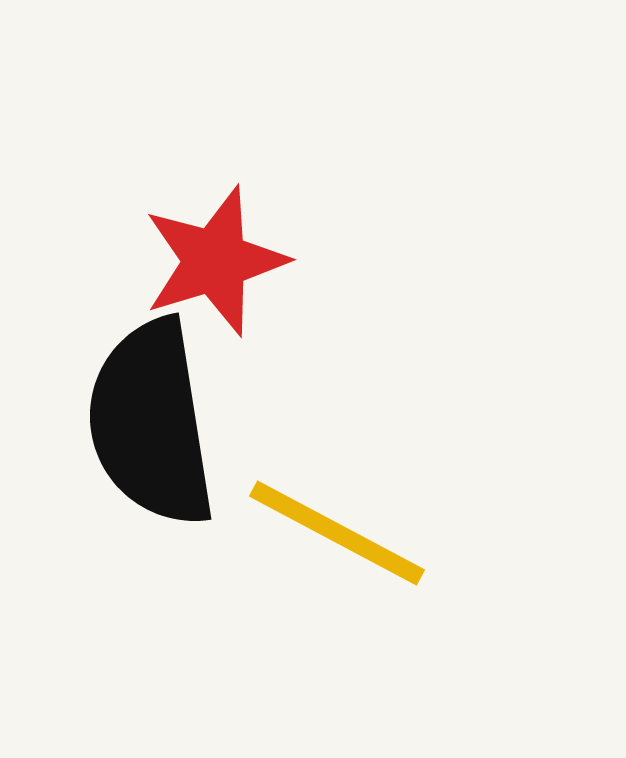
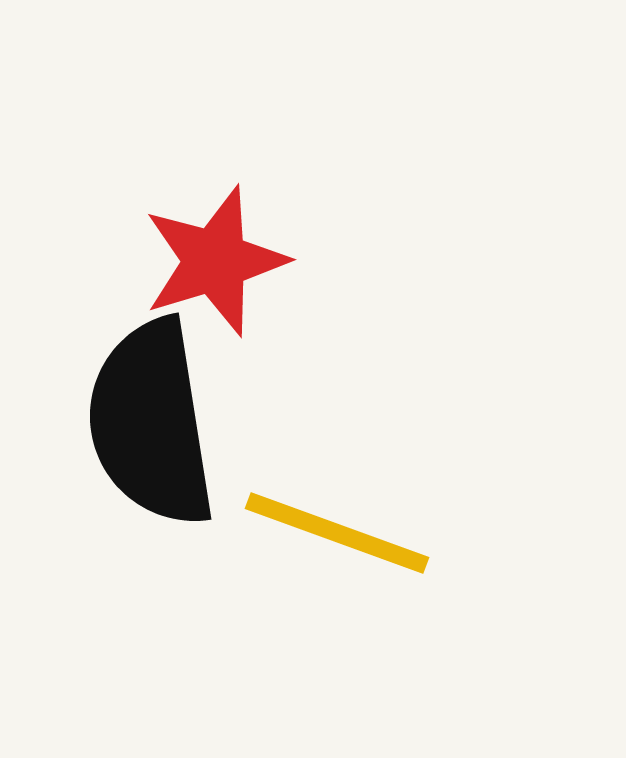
yellow line: rotated 8 degrees counterclockwise
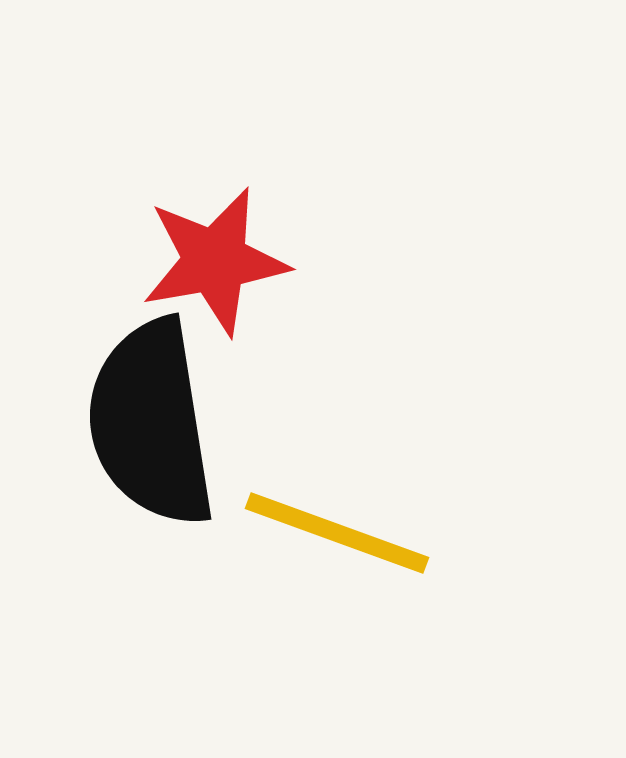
red star: rotated 7 degrees clockwise
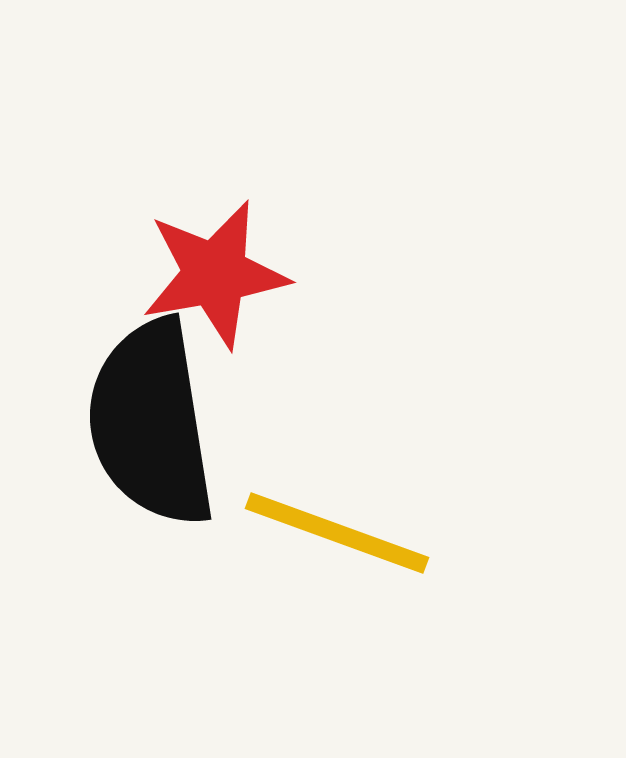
red star: moved 13 px down
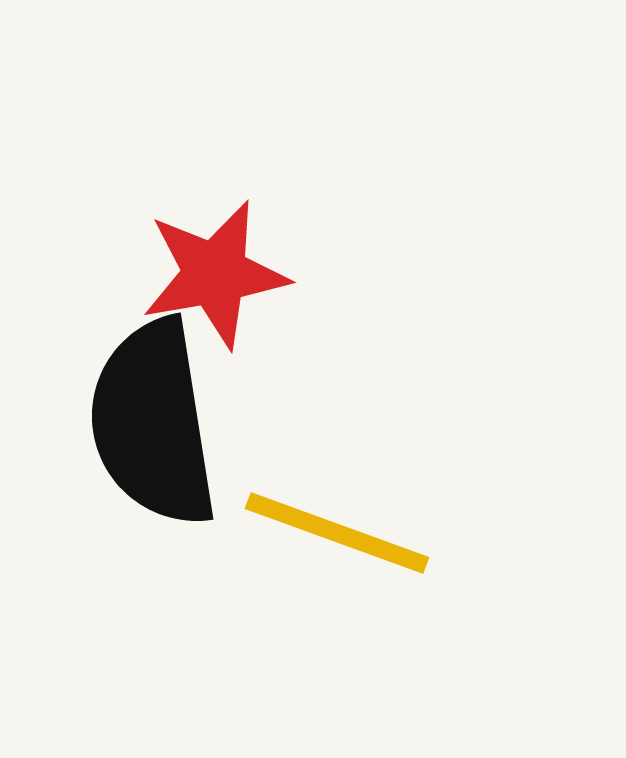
black semicircle: moved 2 px right
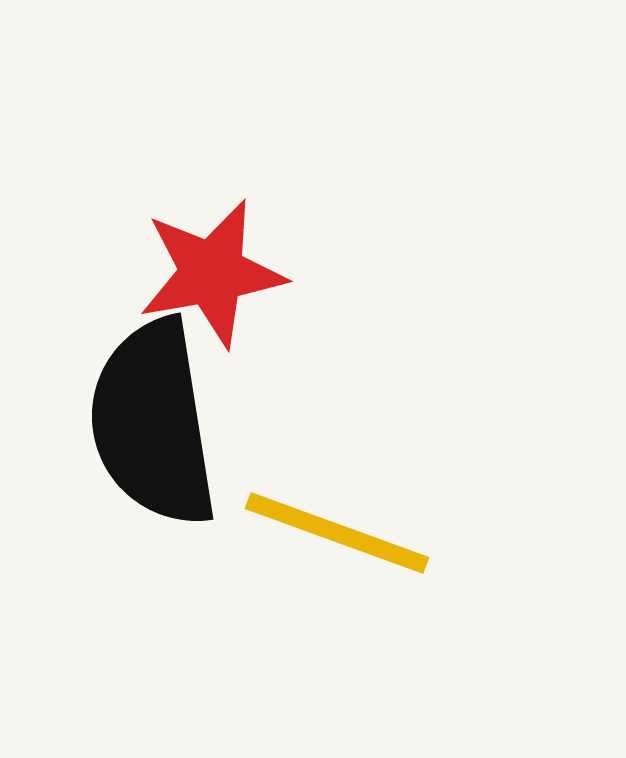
red star: moved 3 px left, 1 px up
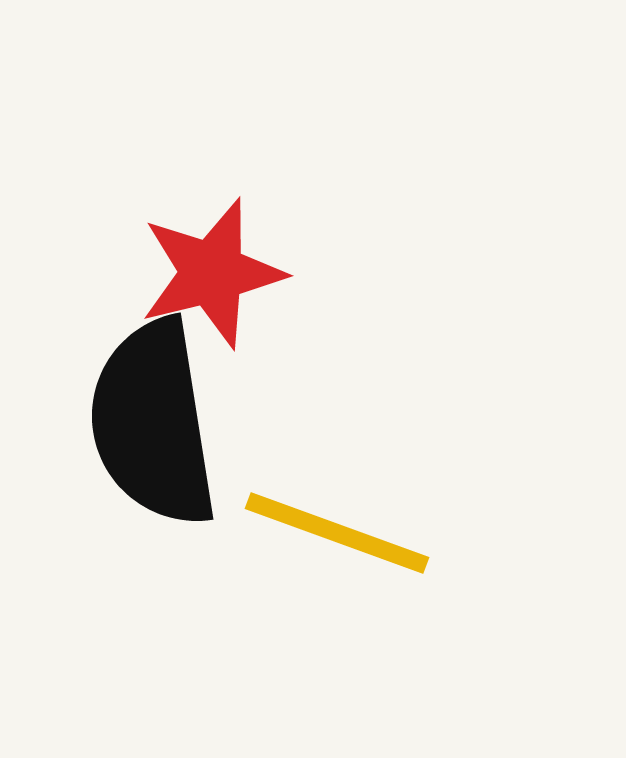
red star: rotated 4 degrees counterclockwise
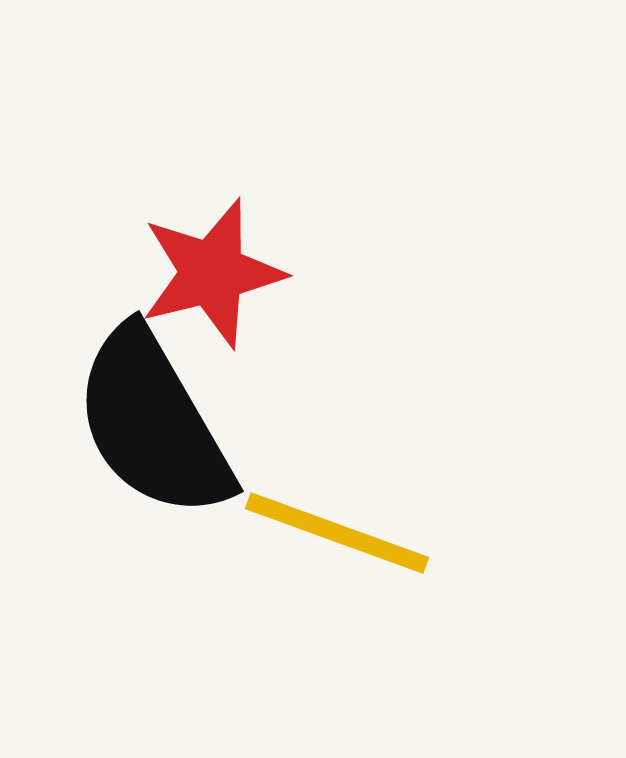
black semicircle: rotated 21 degrees counterclockwise
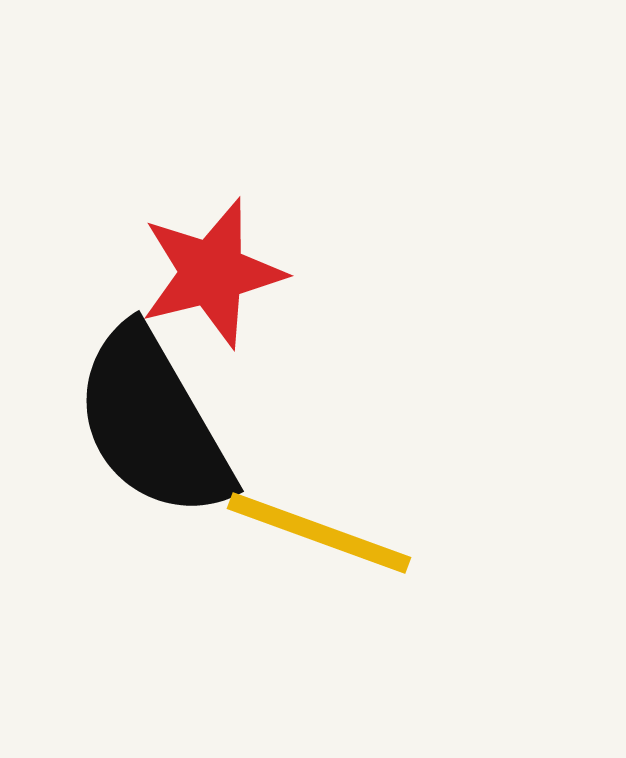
yellow line: moved 18 px left
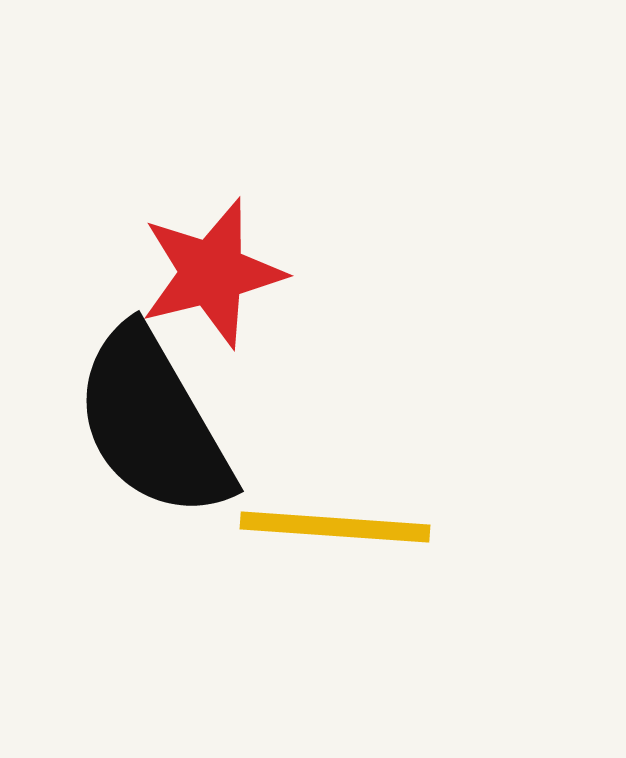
yellow line: moved 16 px right, 6 px up; rotated 16 degrees counterclockwise
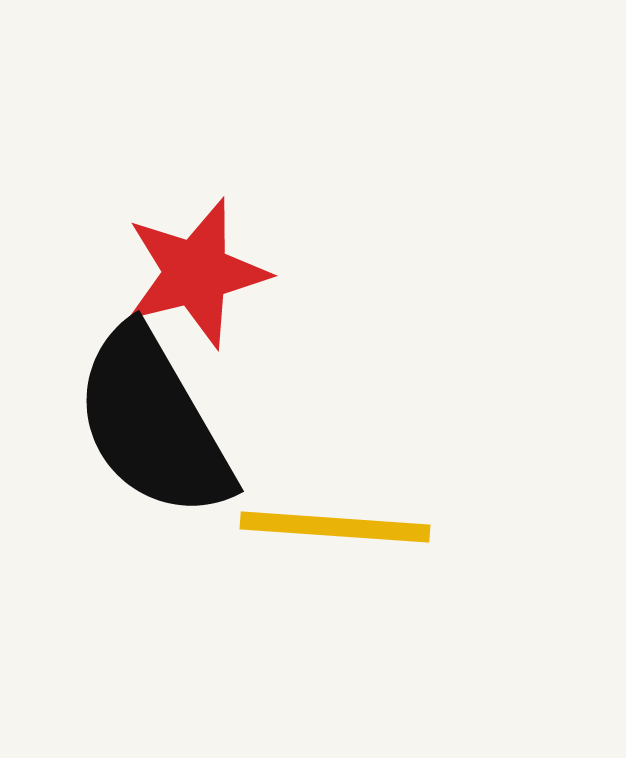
red star: moved 16 px left
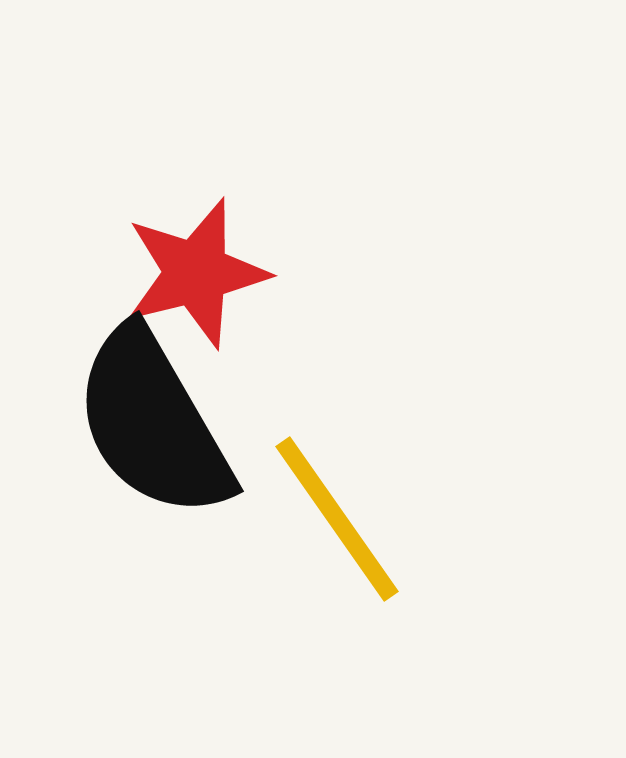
yellow line: moved 2 px right, 8 px up; rotated 51 degrees clockwise
